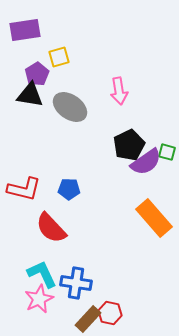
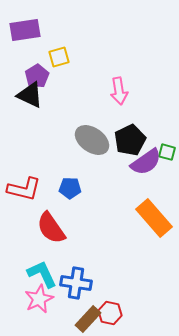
purple pentagon: moved 2 px down
black triangle: rotated 16 degrees clockwise
gray ellipse: moved 22 px right, 33 px down
black pentagon: moved 1 px right, 5 px up
blue pentagon: moved 1 px right, 1 px up
red semicircle: rotated 8 degrees clockwise
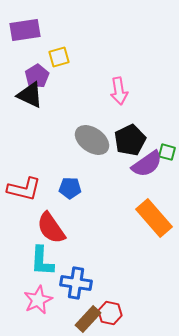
purple semicircle: moved 1 px right, 2 px down
cyan L-shape: moved 13 px up; rotated 152 degrees counterclockwise
pink star: moved 1 px left, 1 px down
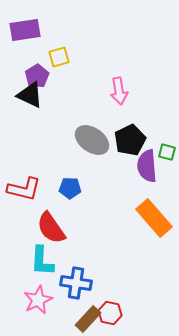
purple semicircle: moved 2 px down; rotated 120 degrees clockwise
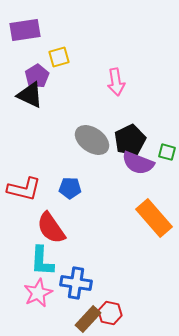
pink arrow: moved 3 px left, 9 px up
purple semicircle: moved 9 px left, 3 px up; rotated 64 degrees counterclockwise
pink star: moved 7 px up
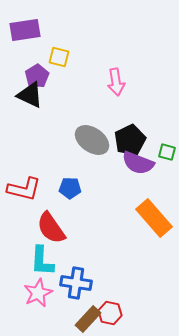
yellow square: rotated 30 degrees clockwise
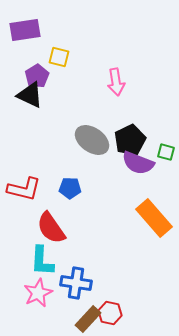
green square: moved 1 px left
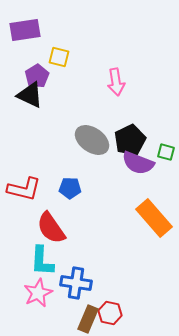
brown rectangle: rotated 20 degrees counterclockwise
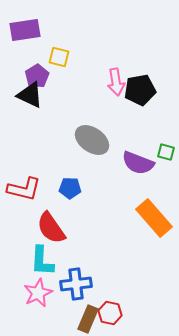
black pentagon: moved 10 px right, 50 px up; rotated 16 degrees clockwise
blue cross: moved 1 px down; rotated 16 degrees counterclockwise
